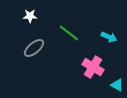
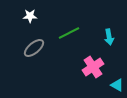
green line: rotated 65 degrees counterclockwise
cyan arrow: rotated 56 degrees clockwise
pink cross: rotated 25 degrees clockwise
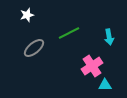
white star: moved 3 px left, 1 px up; rotated 16 degrees counterclockwise
pink cross: moved 1 px left, 1 px up
cyan triangle: moved 12 px left; rotated 32 degrees counterclockwise
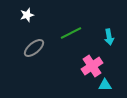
green line: moved 2 px right
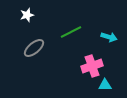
green line: moved 1 px up
cyan arrow: rotated 63 degrees counterclockwise
pink cross: rotated 15 degrees clockwise
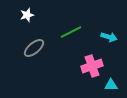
cyan triangle: moved 6 px right
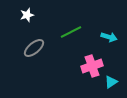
cyan triangle: moved 3 px up; rotated 32 degrees counterclockwise
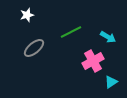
cyan arrow: moved 1 px left; rotated 14 degrees clockwise
pink cross: moved 1 px right, 5 px up; rotated 10 degrees counterclockwise
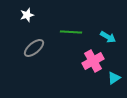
green line: rotated 30 degrees clockwise
cyan triangle: moved 3 px right, 4 px up
